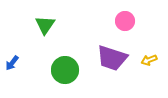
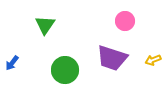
yellow arrow: moved 4 px right
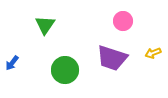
pink circle: moved 2 px left
yellow arrow: moved 7 px up
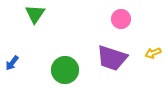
pink circle: moved 2 px left, 2 px up
green triangle: moved 10 px left, 11 px up
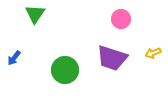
blue arrow: moved 2 px right, 5 px up
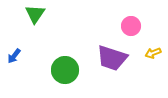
pink circle: moved 10 px right, 7 px down
blue arrow: moved 2 px up
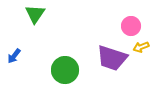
yellow arrow: moved 12 px left, 6 px up
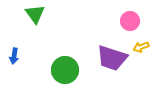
green triangle: rotated 10 degrees counterclockwise
pink circle: moved 1 px left, 5 px up
blue arrow: rotated 28 degrees counterclockwise
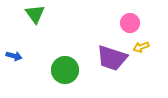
pink circle: moved 2 px down
blue arrow: rotated 84 degrees counterclockwise
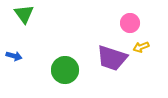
green triangle: moved 11 px left
